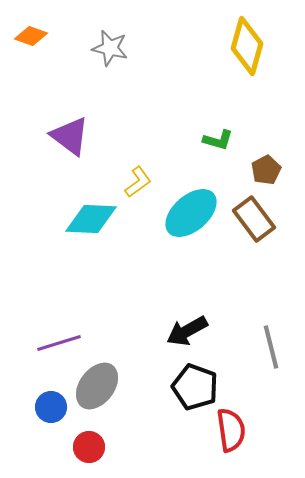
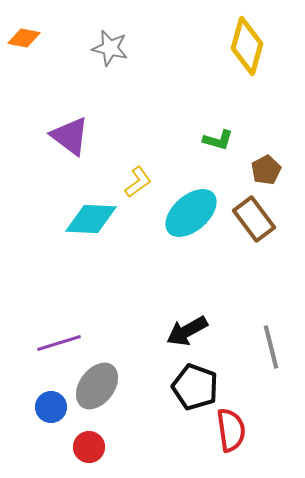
orange diamond: moved 7 px left, 2 px down; rotated 8 degrees counterclockwise
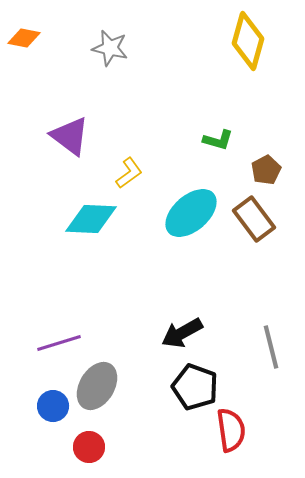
yellow diamond: moved 1 px right, 5 px up
yellow L-shape: moved 9 px left, 9 px up
black arrow: moved 5 px left, 2 px down
gray ellipse: rotated 6 degrees counterclockwise
blue circle: moved 2 px right, 1 px up
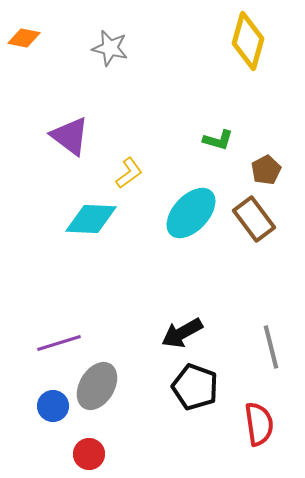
cyan ellipse: rotated 6 degrees counterclockwise
red semicircle: moved 28 px right, 6 px up
red circle: moved 7 px down
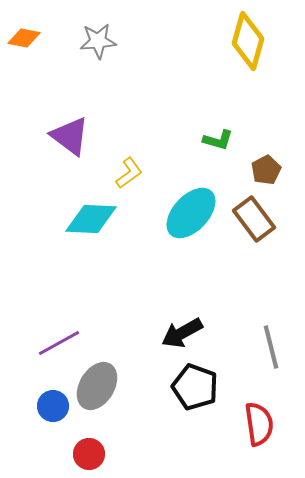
gray star: moved 12 px left, 7 px up; rotated 18 degrees counterclockwise
purple line: rotated 12 degrees counterclockwise
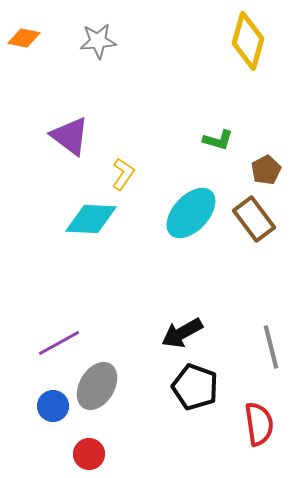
yellow L-shape: moved 6 px left, 1 px down; rotated 20 degrees counterclockwise
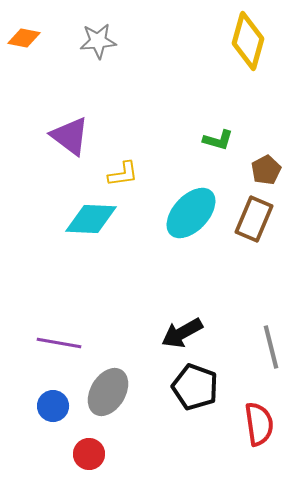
yellow L-shape: rotated 48 degrees clockwise
brown rectangle: rotated 60 degrees clockwise
purple line: rotated 39 degrees clockwise
gray ellipse: moved 11 px right, 6 px down
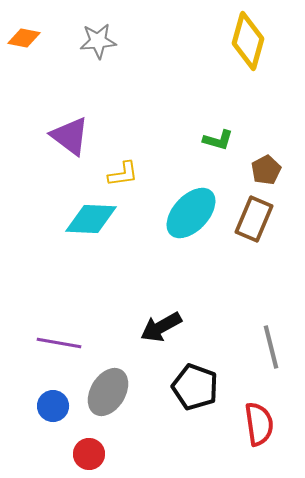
black arrow: moved 21 px left, 6 px up
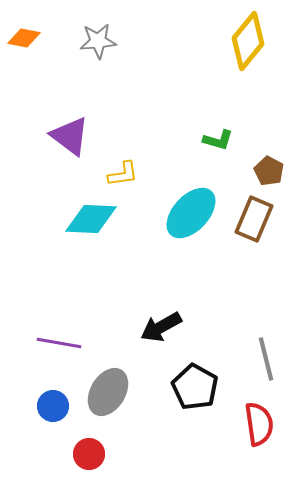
yellow diamond: rotated 24 degrees clockwise
brown pentagon: moved 3 px right, 1 px down; rotated 16 degrees counterclockwise
gray line: moved 5 px left, 12 px down
black pentagon: rotated 9 degrees clockwise
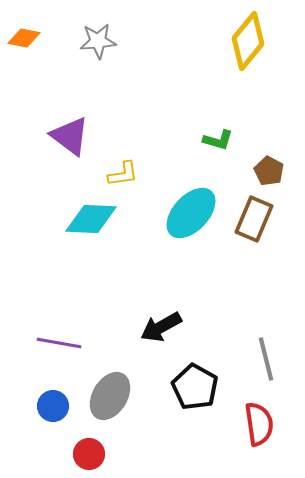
gray ellipse: moved 2 px right, 4 px down
